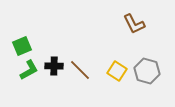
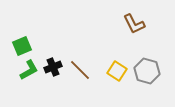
black cross: moved 1 px left, 1 px down; rotated 24 degrees counterclockwise
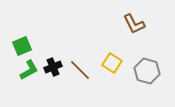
yellow square: moved 5 px left, 8 px up
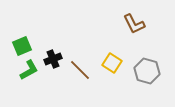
black cross: moved 8 px up
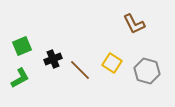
green L-shape: moved 9 px left, 8 px down
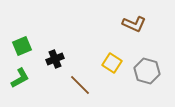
brown L-shape: rotated 40 degrees counterclockwise
black cross: moved 2 px right
brown line: moved 15 px down
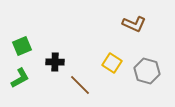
black cross: moved 3 px down; rotated 24 degrees clockwise
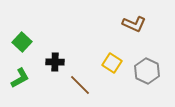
green square: moved 4 px up; rotated 24 degrees counterclockwise
gray hexagon: rotated 10 degrees clockwise
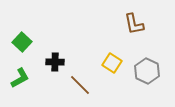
brown L-shape: rotated 55 degrees clockwise
